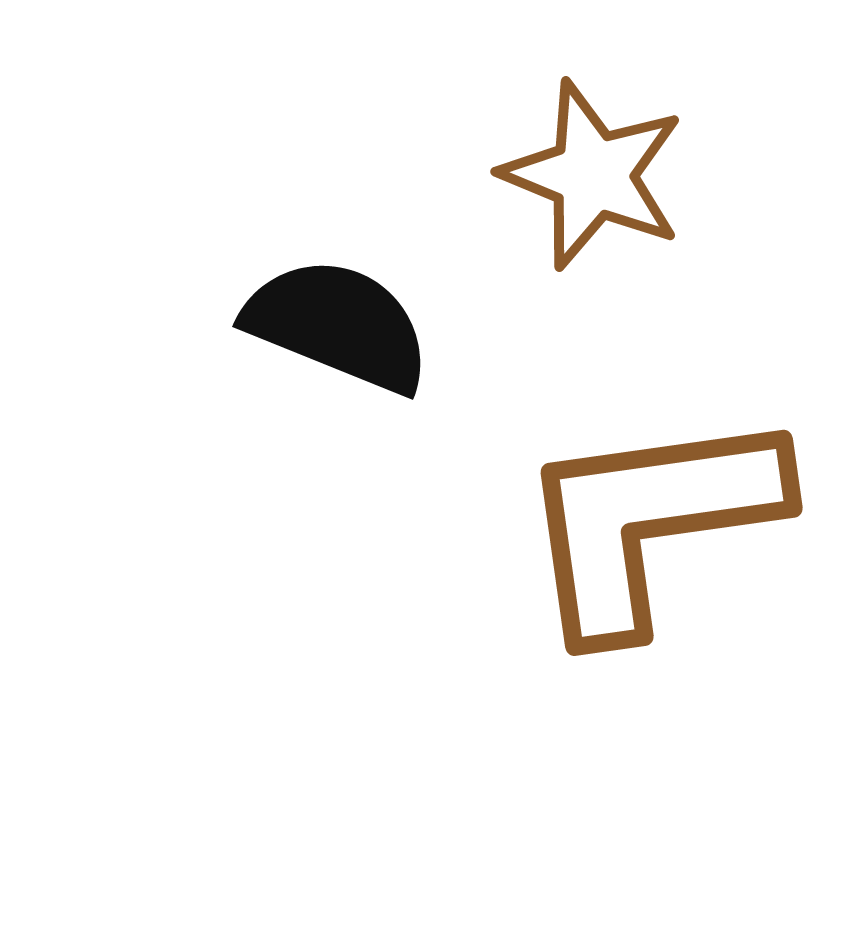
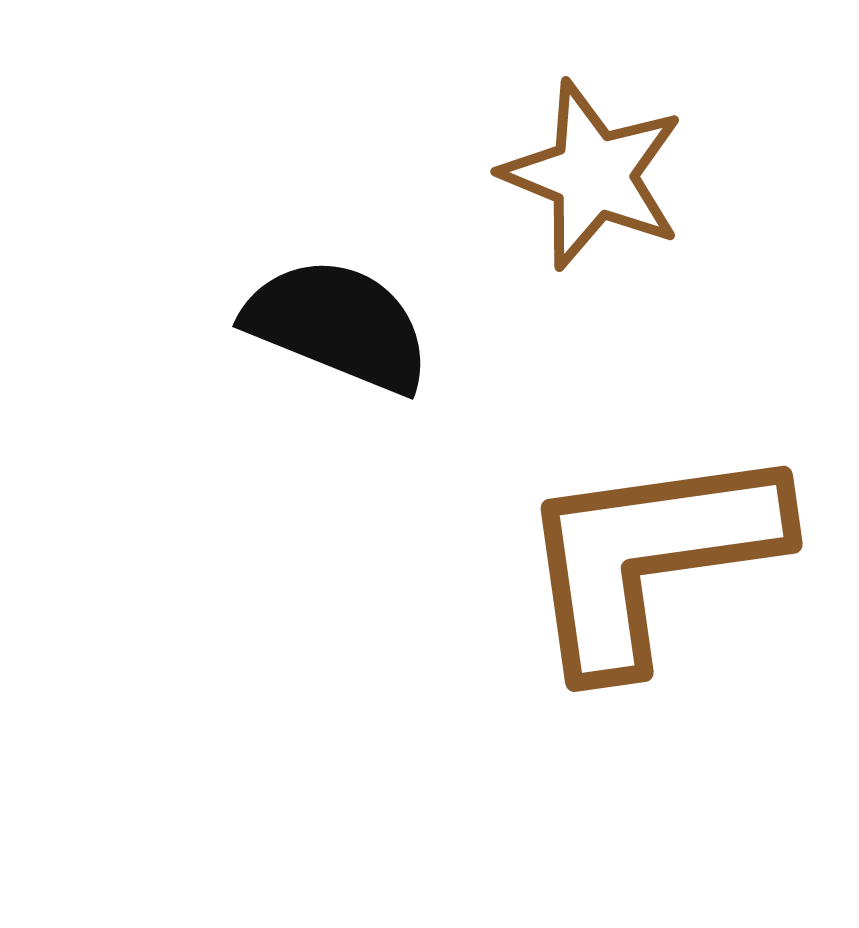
brown L-shape: moved 36 px down
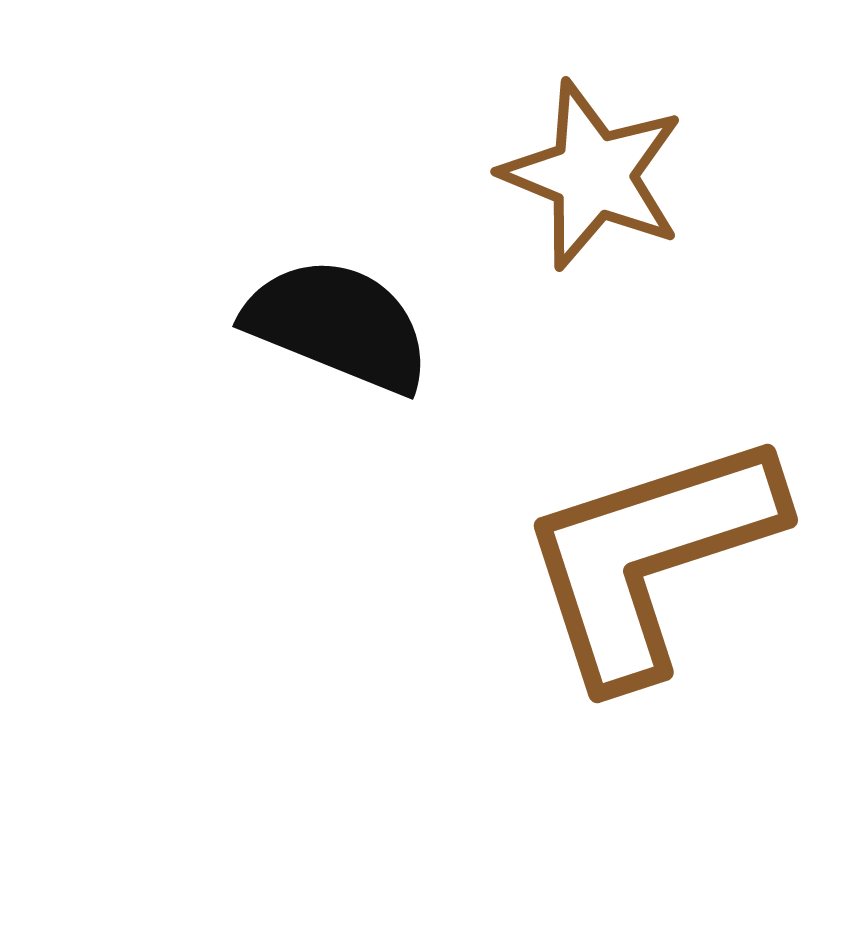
brown L-shape: rotated 10 degrees counterclockwise
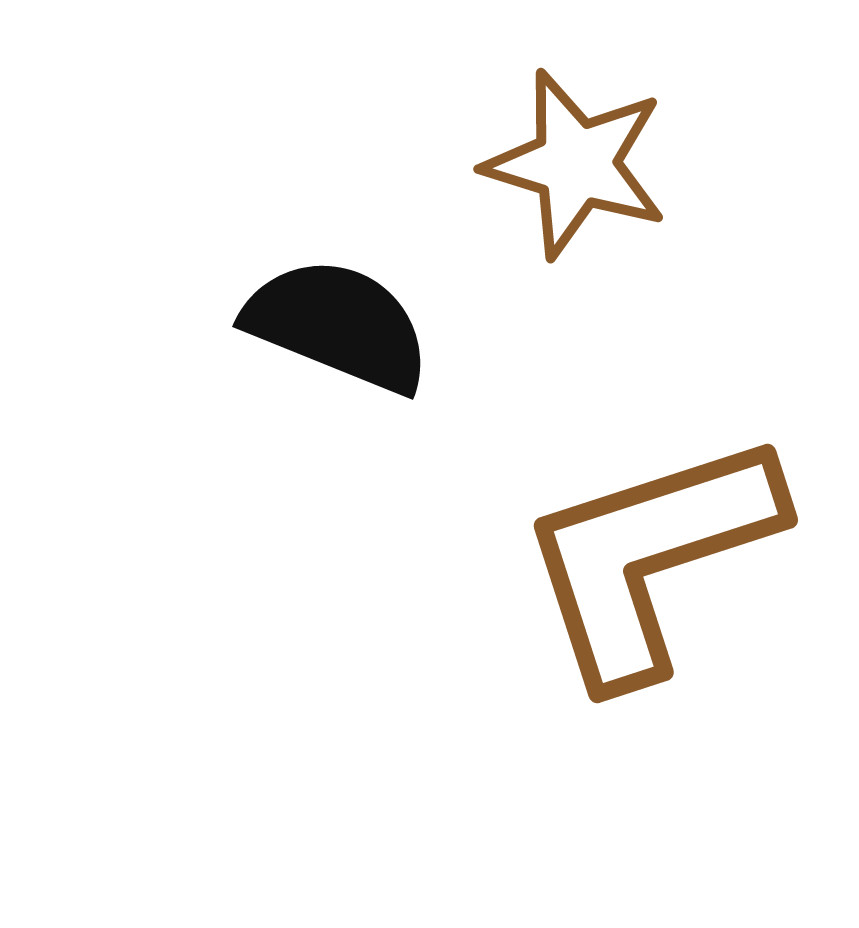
brown star: moved 17 px left, 11 px up; rotated 5 degrees counterclockwise
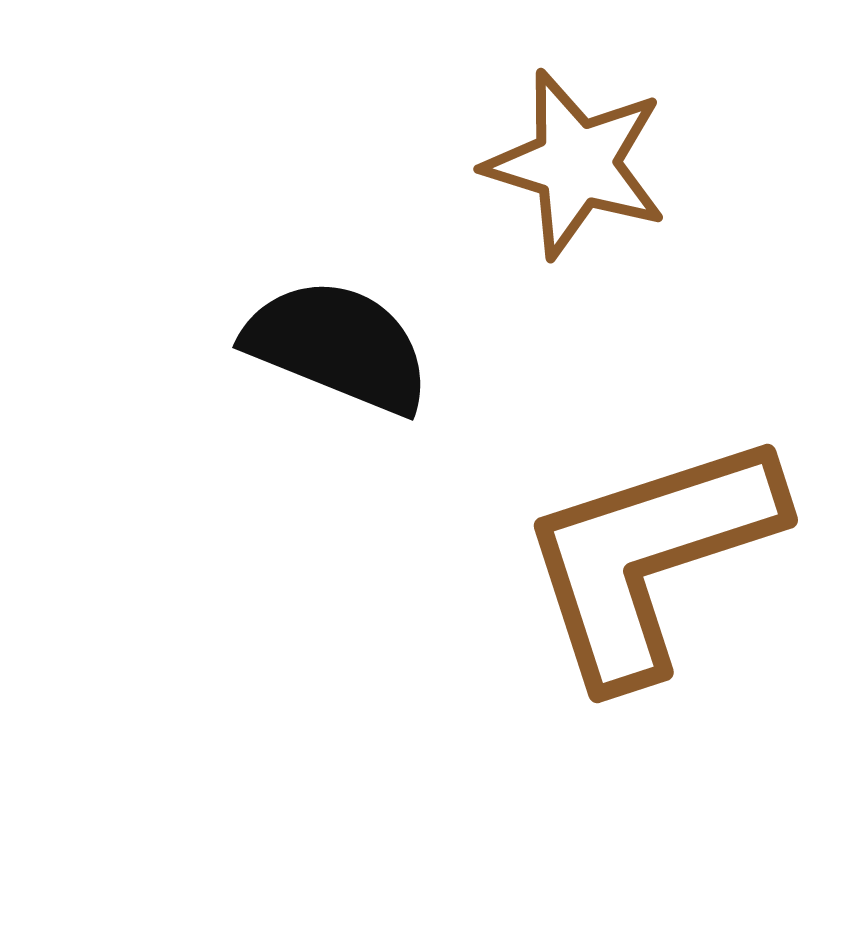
black semicircle: moved 21 px down
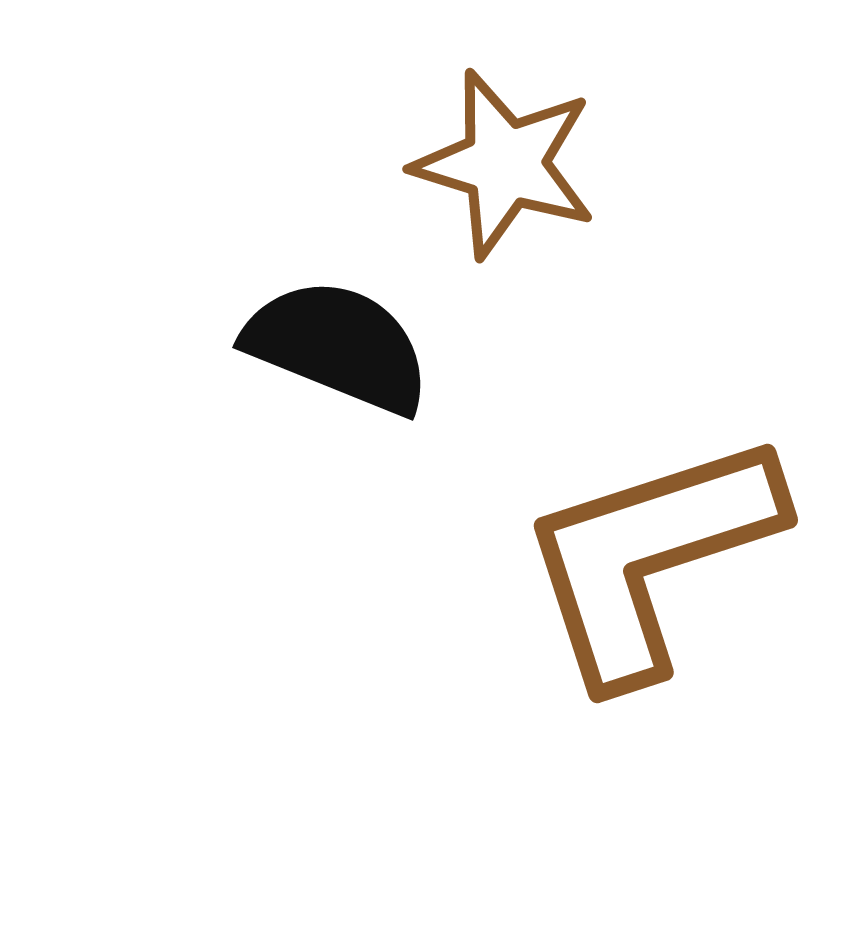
brown star: moved 71 px left
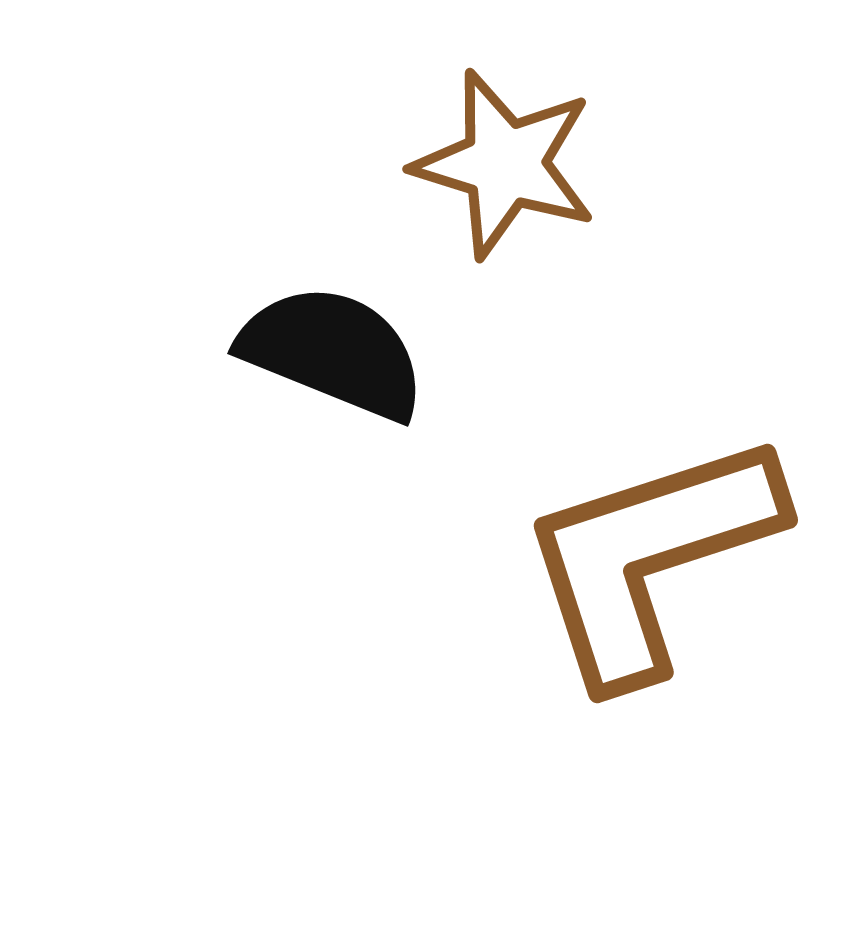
black semicircle: moved 5 px left, 6 px down
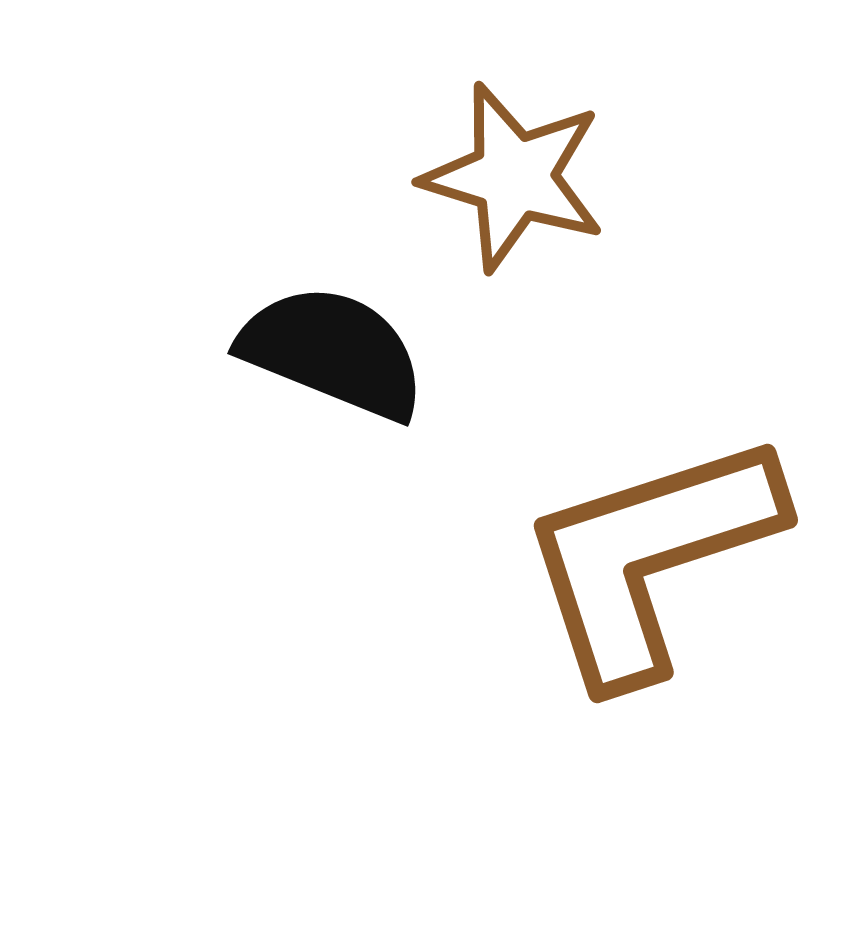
brown star: moved 9 px right, 13 px down
